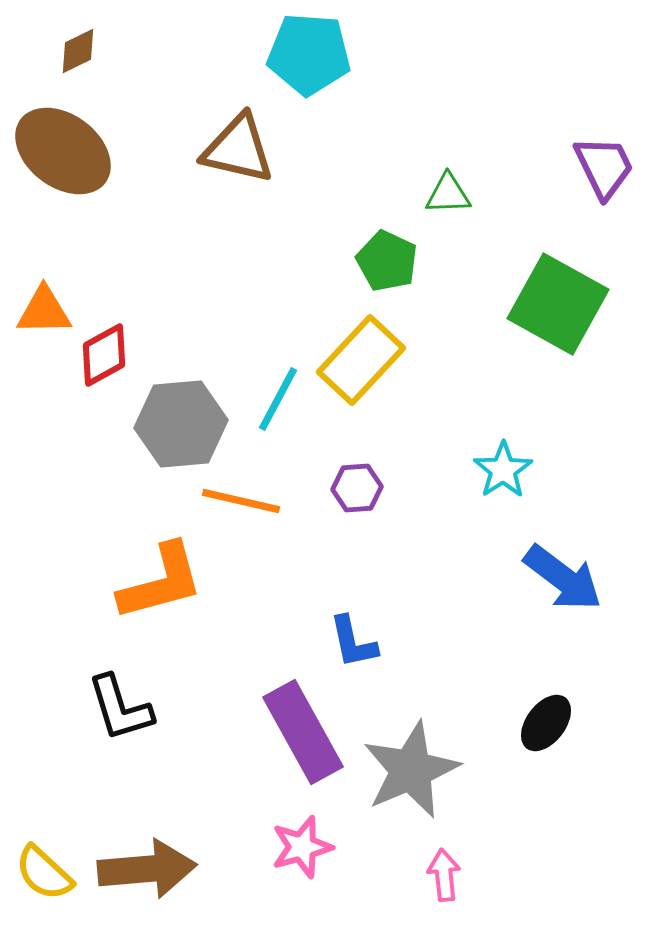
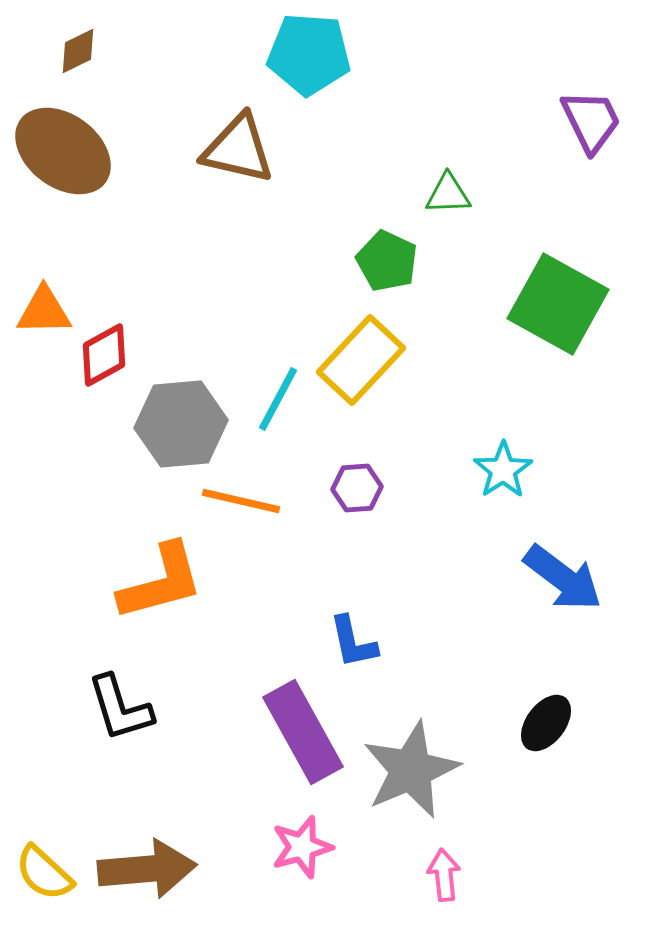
purple trapezoid: moved 13 px left, 46 px up
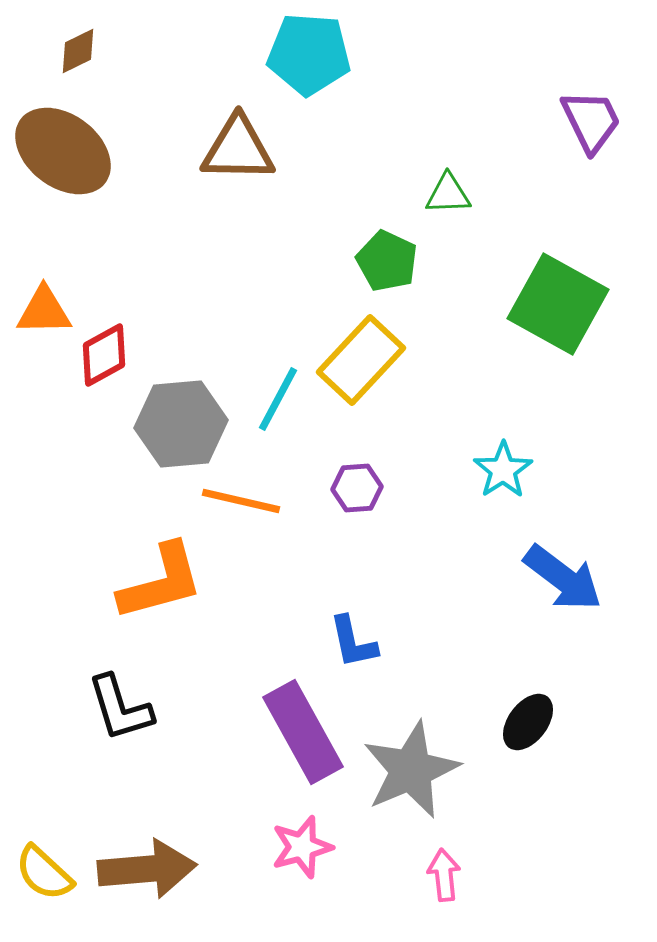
brown triangle: rotated 12 degrees counterclockwise
black ellipse: moved 18 px left, 1 px up
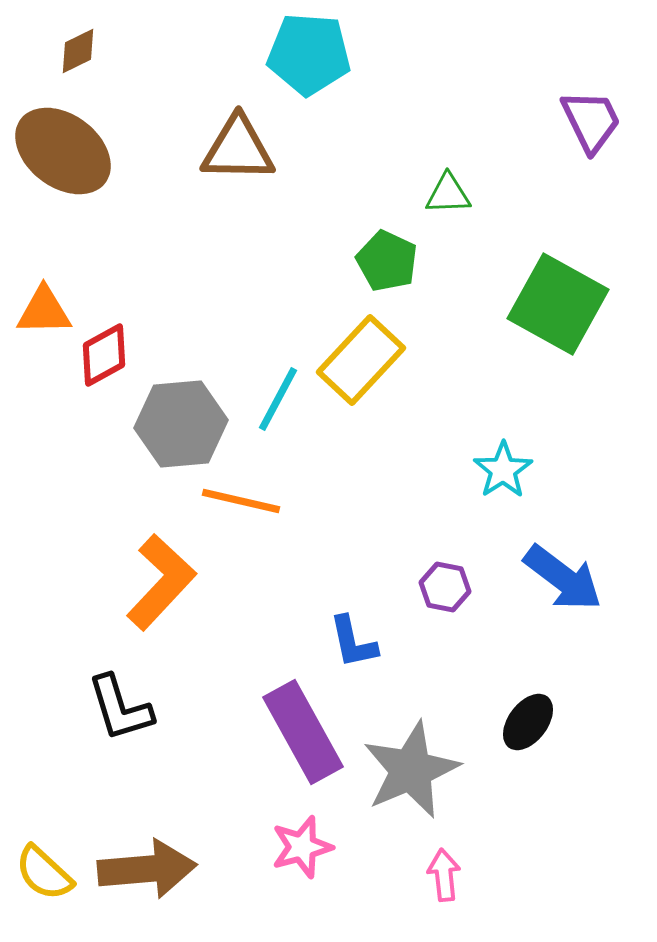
purple hexagon: moved 88 px right, 99 px down; rotated 15 degrees clockwise
orange L-shape: rotated 32 degrees counterclockwise
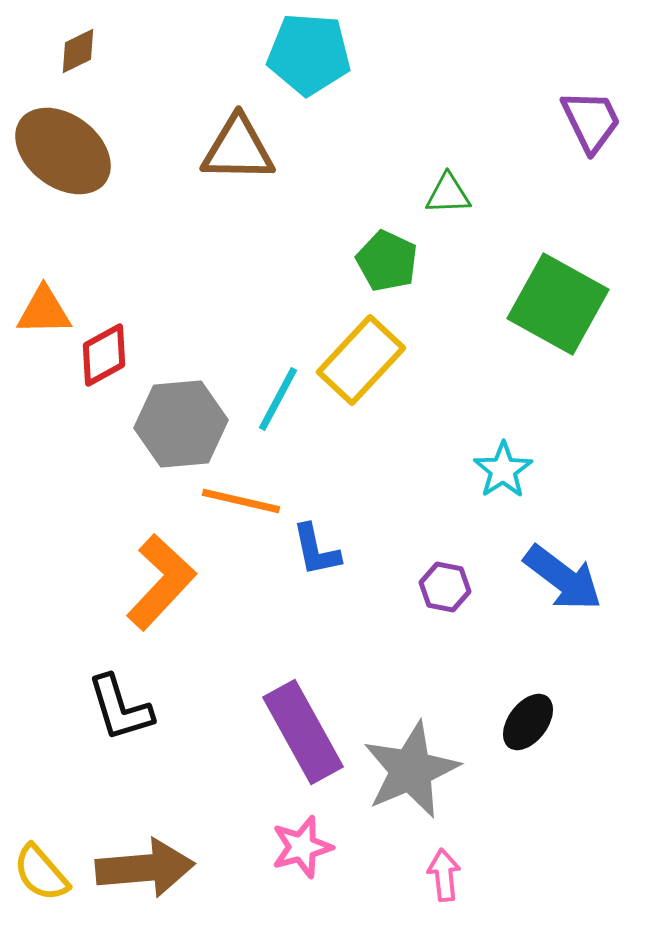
blue L-shape: moved 37 px left, 92 px up
brown arrow: moved 2 px left, 1 px up
yellow semicircle: moved 3 px left; rotated 6 degrees clockwise
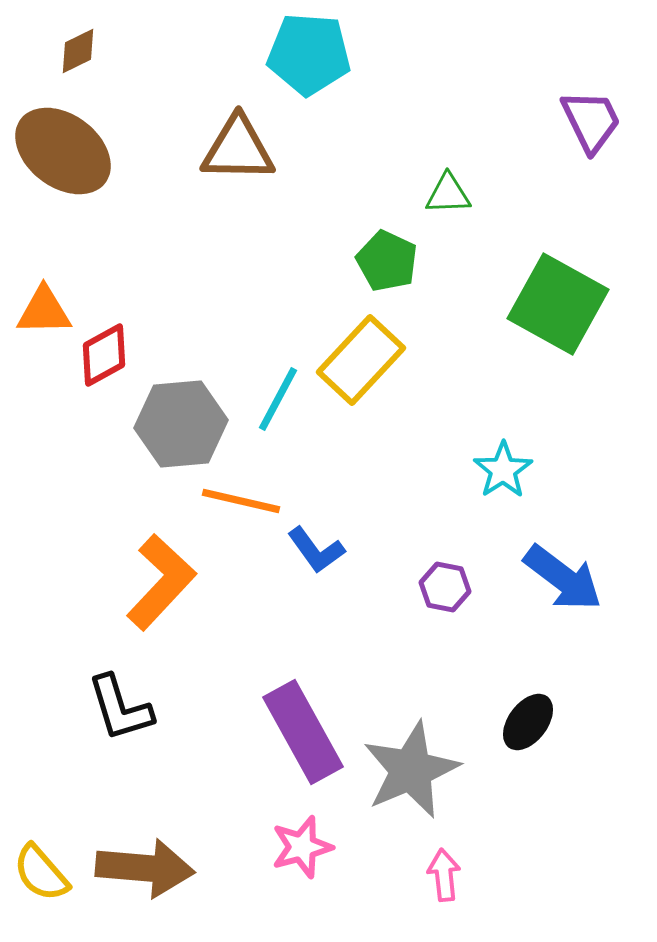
blue L-shape: rotated 24 degrees counterclockwise
brown arrow: rotated 10 degrees clockwise
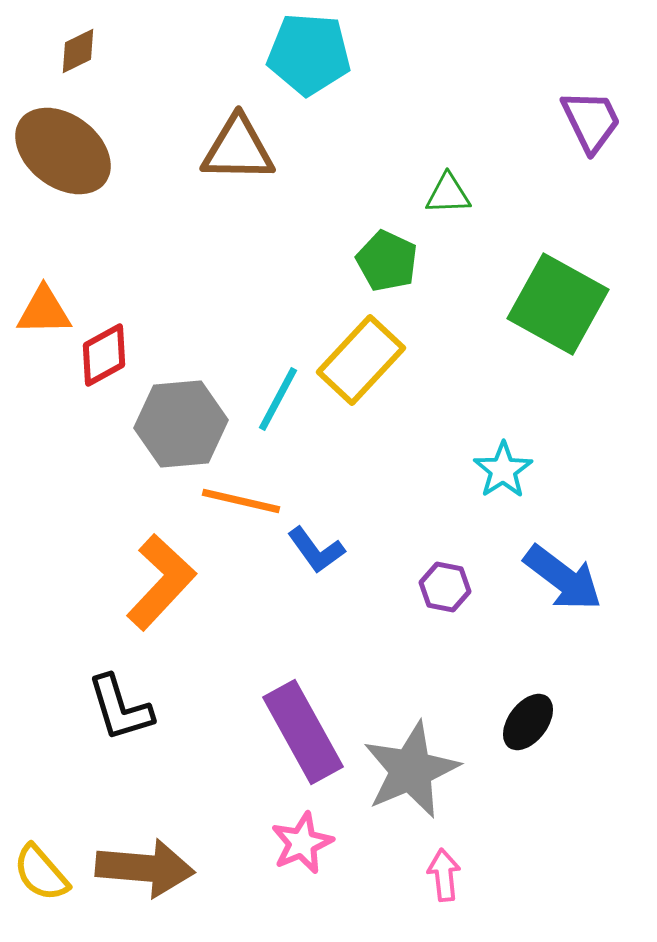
pink star: moved 4 px up; rotated 8 degrees counterclockwise
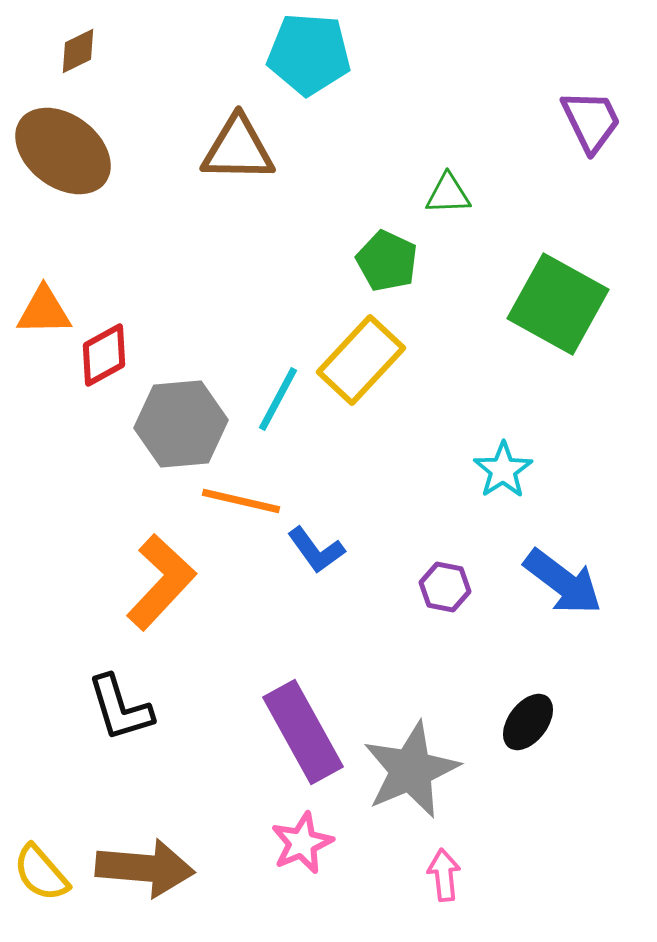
blue arrow: moved 4 px down
